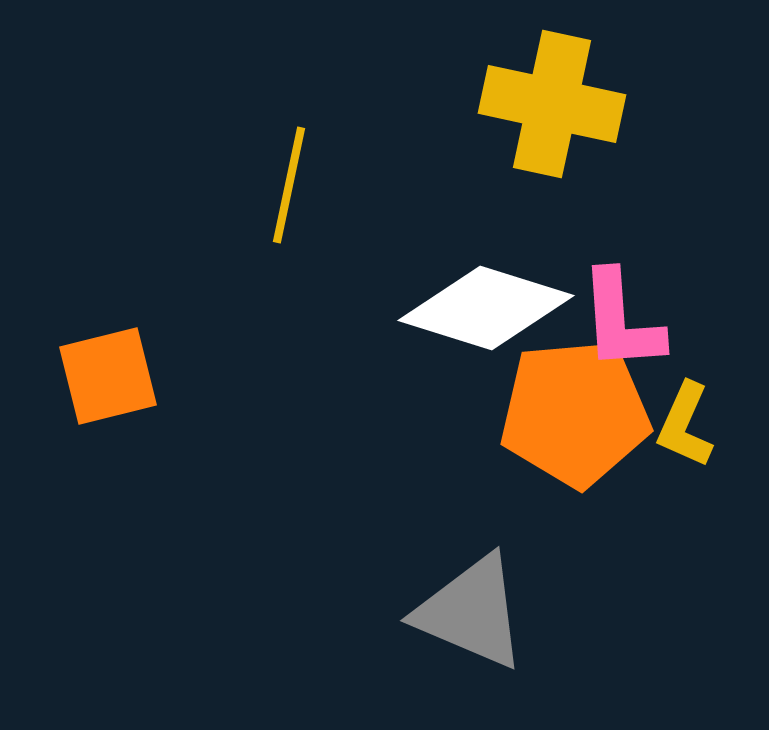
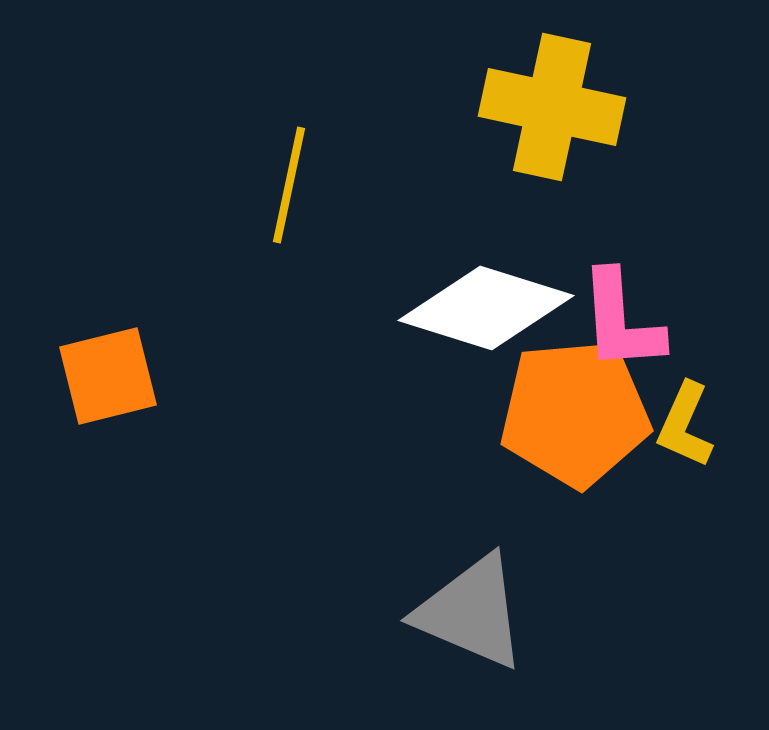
yellow cross: moved 3 px down
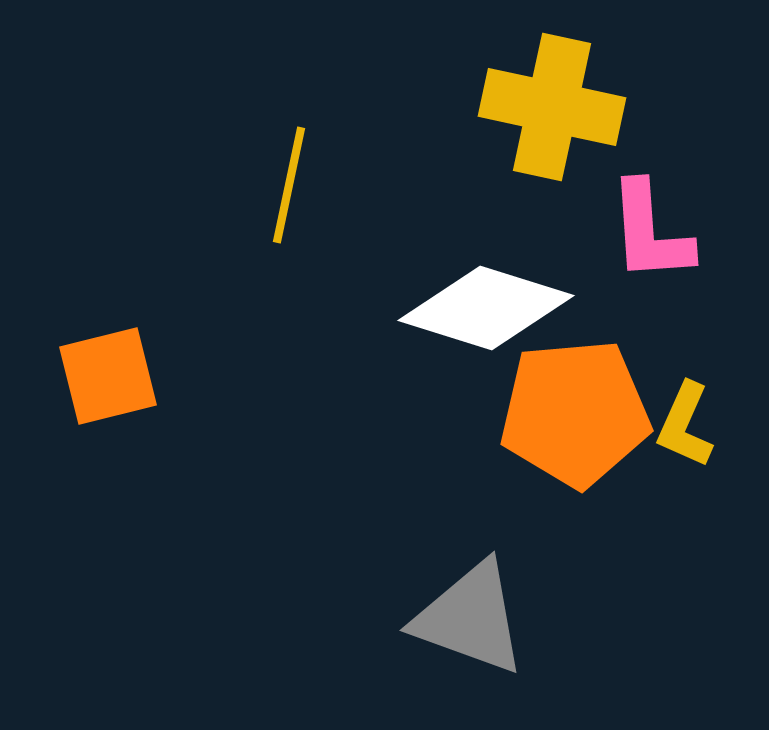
pink L-shape: moved 29 px right, 89 px up
gray triangle: moved 1 px left, 6 px down; rotated 3 degrees counterclockwise
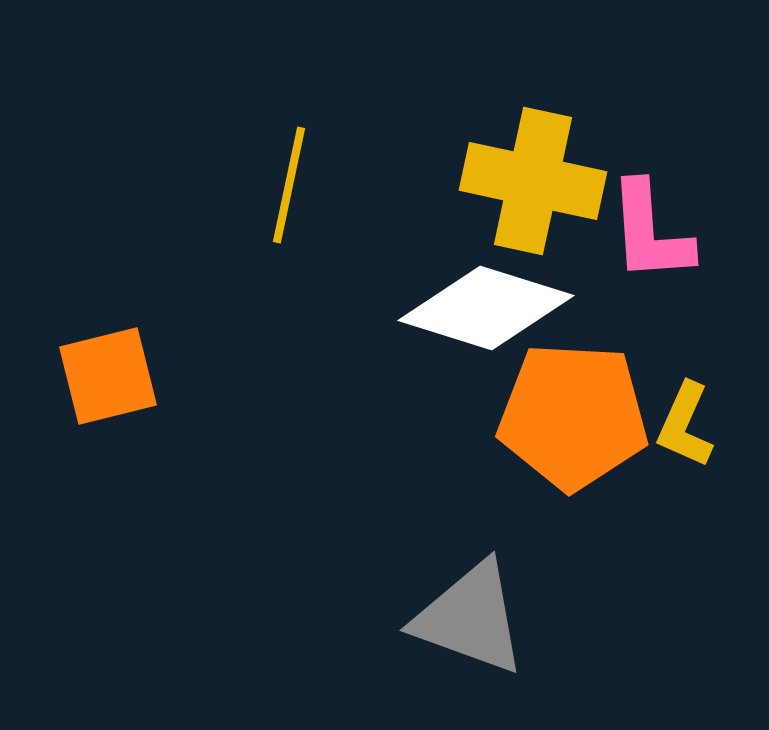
yellow cross: moved 19 px left, 74 px down
orange pentagon: moved 2 px left, 3 px down; rotated 8 degrees clockwise
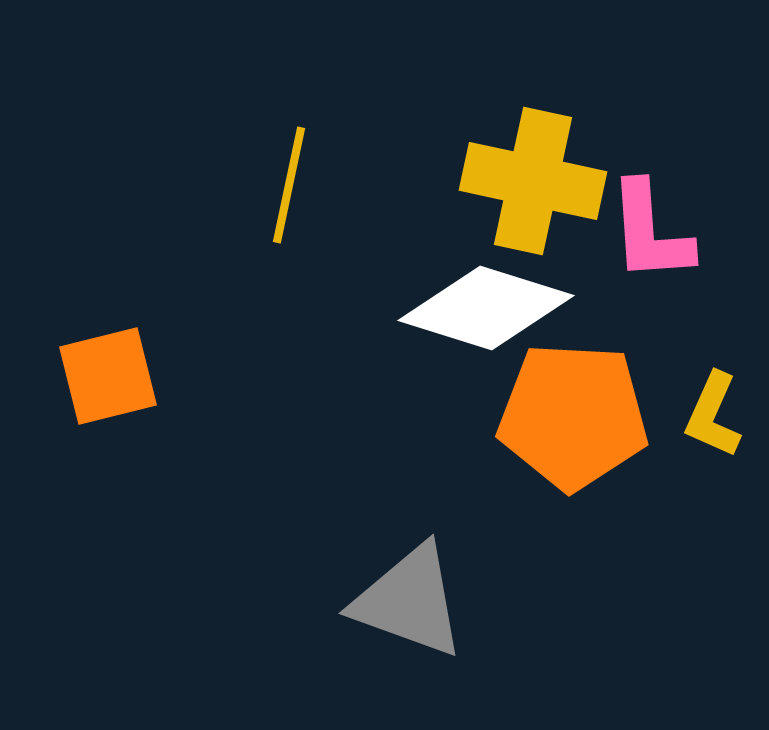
yellow L-shape: moved 28 px right, 10 px up
gray triangle: moved 61 px left, 17 px up
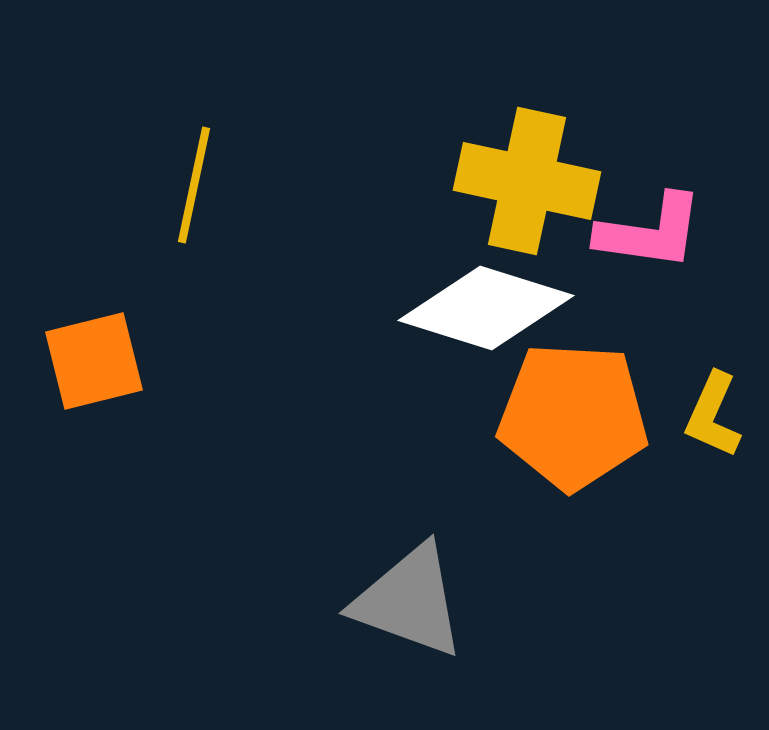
yellow cross: moved 6 px left
yellow line: moved 95 px left
pink L-shape: rotated 78 degrees counterclockwise
orange square: moved 14 px left, 15 px up
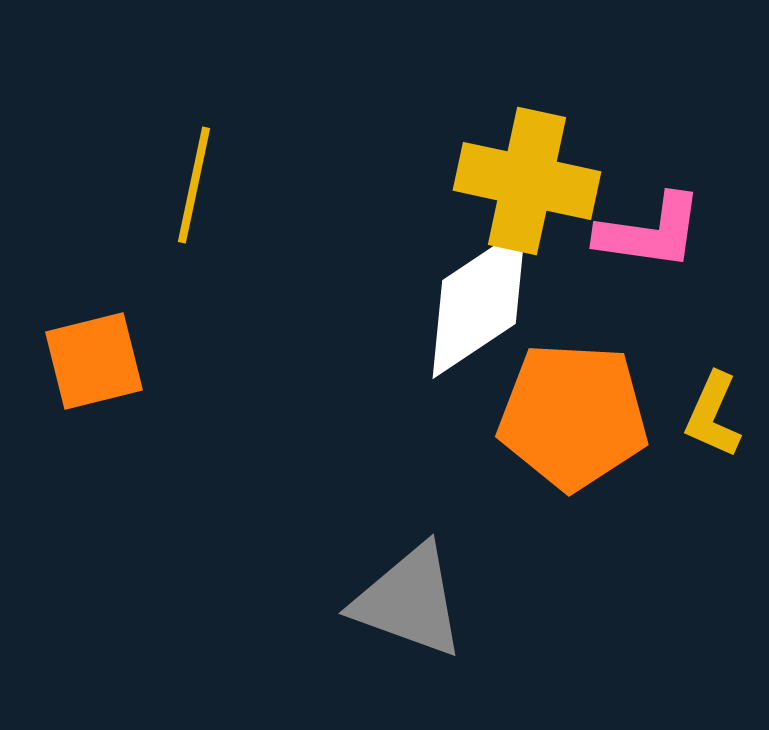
white diamond: moved 7 px left, 6 px up; rotated 51 degrees counterclockwise
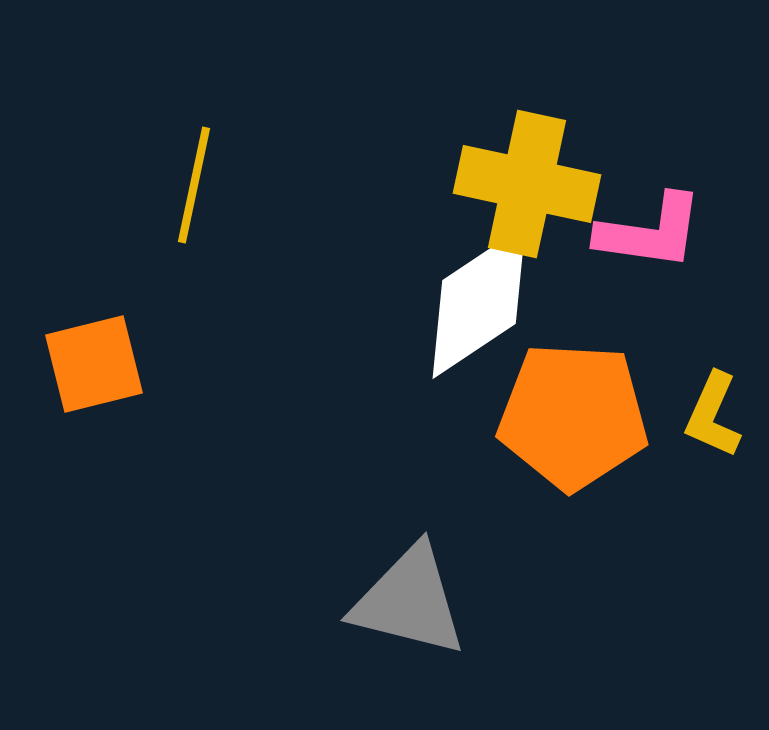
yellow cross: moved 3 px down
orange square: moved 3 px down
gray triangle: rotated 6 degrees counterclockwise
